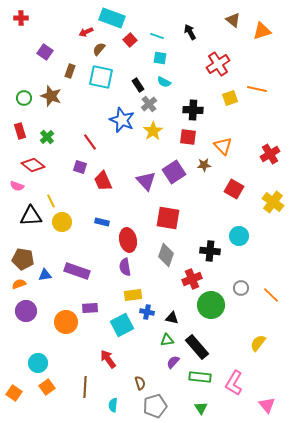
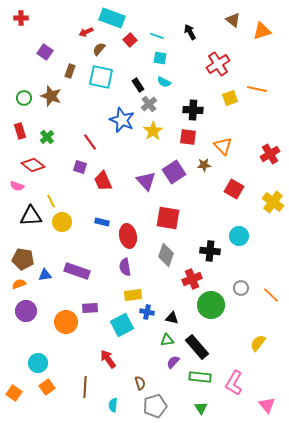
red ellipse at (128, 240): moved 4 px up
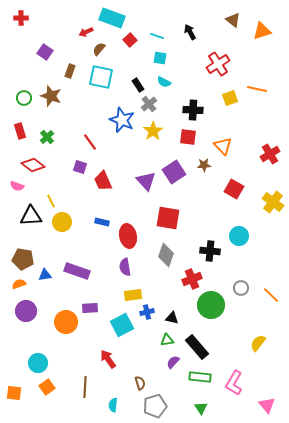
blue cross at (147, 312): rotated 24 degrees counterclockwise
orange square at (14, 393): rotated 28 degrees counterclockwise
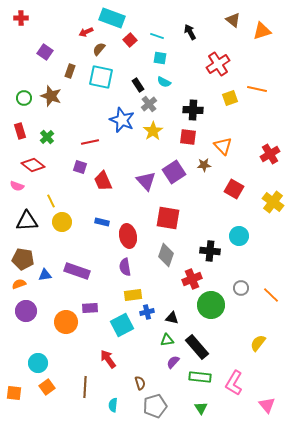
red line at (90, 142): rotated 66 degrees counterclockwise
black triangle at (31, 216): moved 4 px left, 5 px down
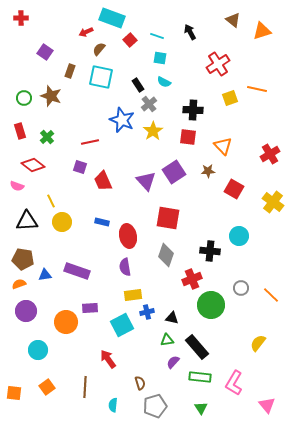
brown star at (204, 165): moved 4 px right, 6 px down
cyan circle at (38, 363): moved 13 px up
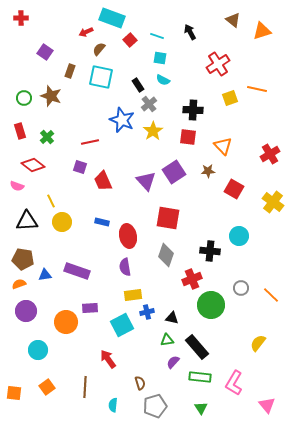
cyan semicircle at (164, 82): moved 1 px left, 2 px up
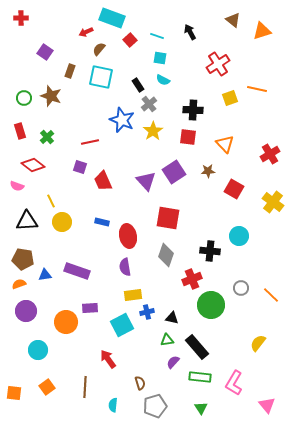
orange triangle at (223, 146): moved 2 px right, 2 px up
